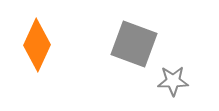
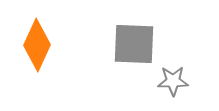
gray square: rotated 18 degrees counterclockwise
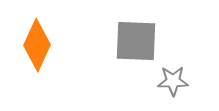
gray square: moved 2 px right, 3 px up
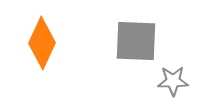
orange diamond: moved 5 px right, 2 px up
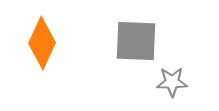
gray star: moved 1 px left, 1 px down
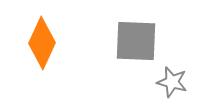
gray star: rotated 16 degrees clockwise
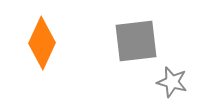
gray square: rotated 9 degrees counterclockwise
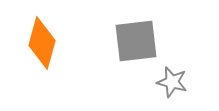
orange diamond: rotated 9 degrees counterclockwise
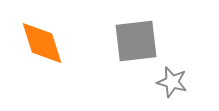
orange diamond: rotated 33 degrees counterclockwise
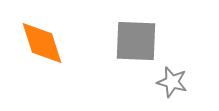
gray square: rotated 9 degrees clockwise
